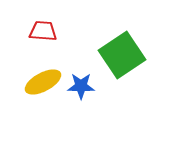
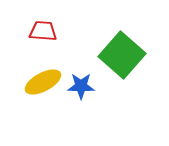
green square: rotated 15 degrees counterclockwise
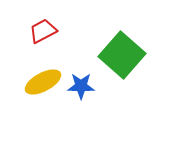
red trapezoid: rotated 32 degrees counterclockwise
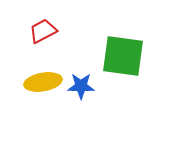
green square: moved 1 px right, 1 px down; rotated 33 degrees counterclockwise
yellow ellipse: rotated 18 degrees clockwise
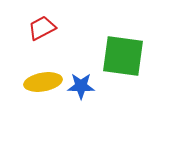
red trapezoid: moved 1 px left, 3 px up
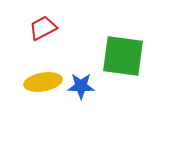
red trapezoid: moved 1 px right
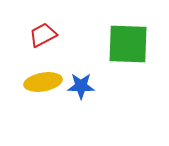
red trapezoid: moved 7 px down
green square: moved 5 px right, 12 px up; rotated 6 degrees counterclockwise
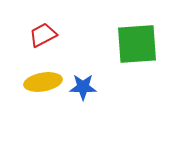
green square: moved 9 px right; rotated 6 degrees counterclockwise
blue star: moved 2 px right, 1 px down
